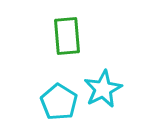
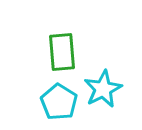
green rectangle: moved 5 px left, 16 px down
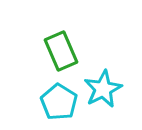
green rectangle: moved 1 px left, 1 px up; rotated 18 degrees counterclockwise
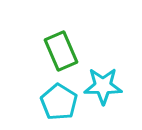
cyan star: moved 3 px up; rotated 27 degrees clockwise
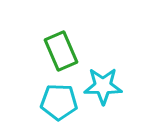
cyan pentagon: rotated 30 degrees counterclockwise
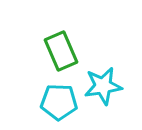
cyan star: rotated 9 degrees counterclockwise
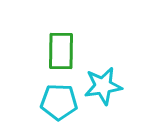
green rectangle: rotated 24 degrees clockwise
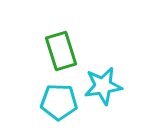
green rectangle: rotated 18 degrees counterclockwise
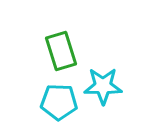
cyan star: rotated 9 degrees clockwise
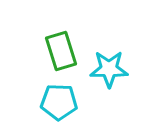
cyan star: moved 6 px right, 17 px up
